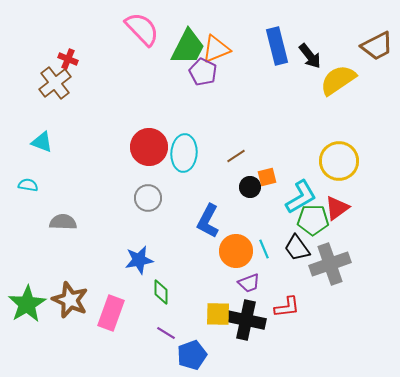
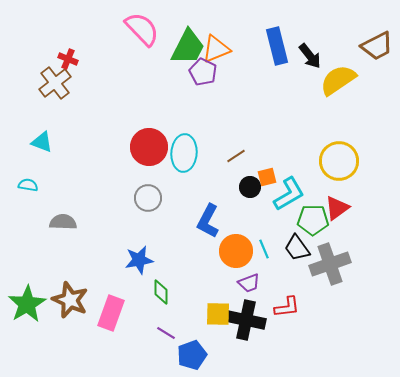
cyan L-shape: moved 12 px left, 3 px up
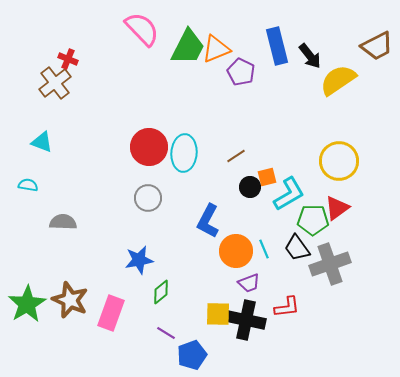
purple pentagon: moved 38 px right
green diamond: rotated 50 degrees clockwise
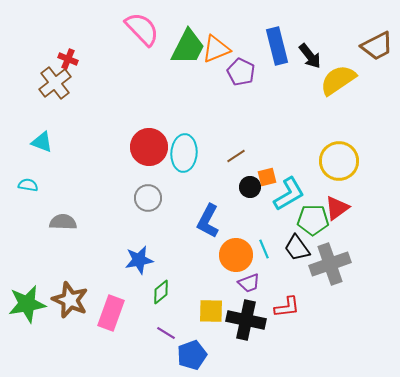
orange circle: moved 4 px down
green star: rotated 21 degrees clockwise
yellow square: moved 7 px left, 3 px up
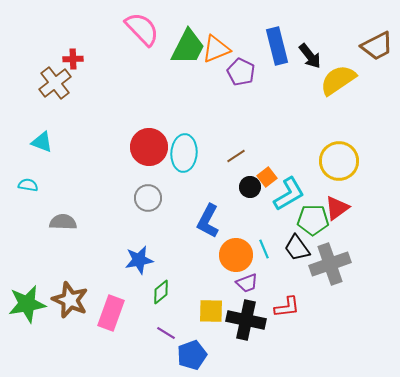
red cross: moved 5 px right; rotated 24 degrees counterclockwise
orange square: rotated 24 degrees counterclockwise
purple trapezoid: moved 2 px left
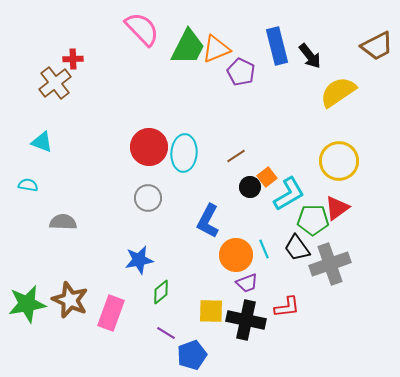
yellow semicircle: moved 12 px down
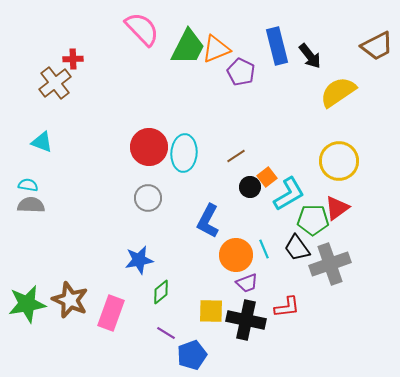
gray semicircle: moved 32 px left, 17 px up
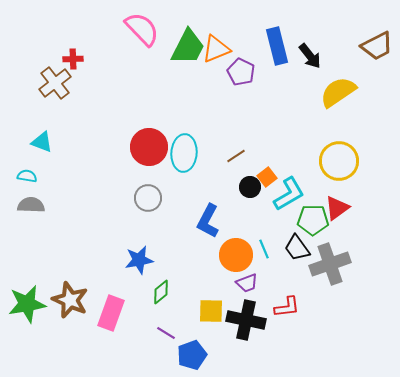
cyan semicircle: moved 1 px left, 9 px up
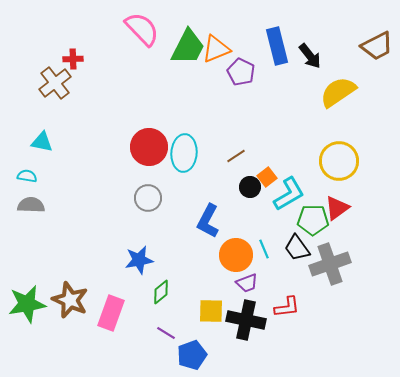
cyan triangle: rotated 10 degrees counterclockwise
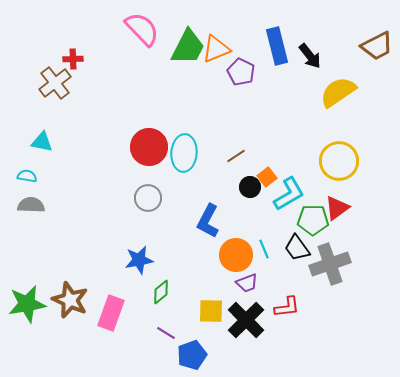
black cross: rotated 33 degrees clockwise
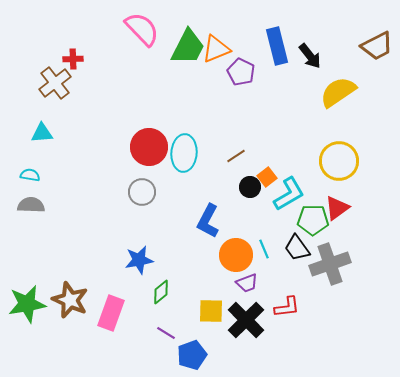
cyan triangle: moved 9 px up; rotated 15 degrees counterclockwise
cyan semicircle: moved 3 px right, 1 px up
gray circle: moved 6 px left, 6 px up
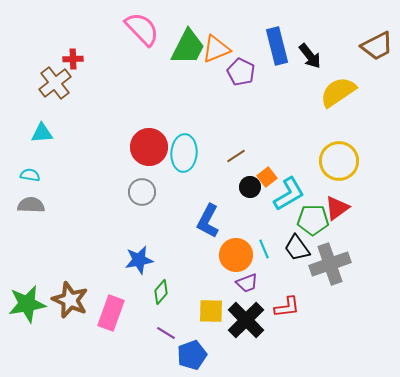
green diamond: rotated 10 degrees counterclockwise
